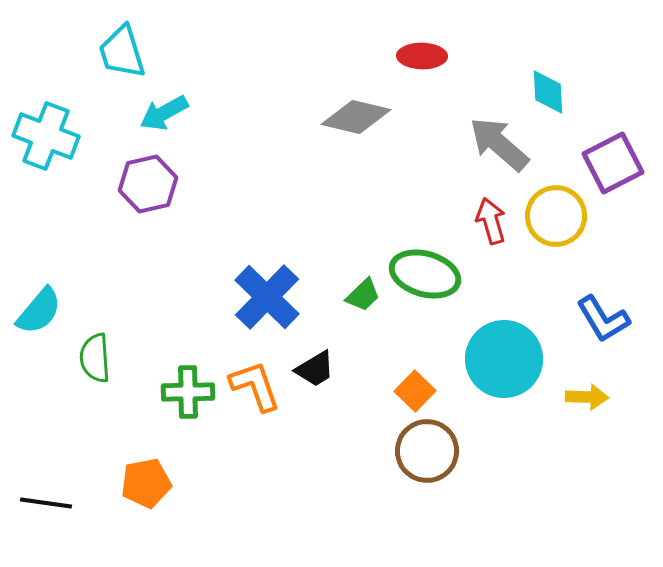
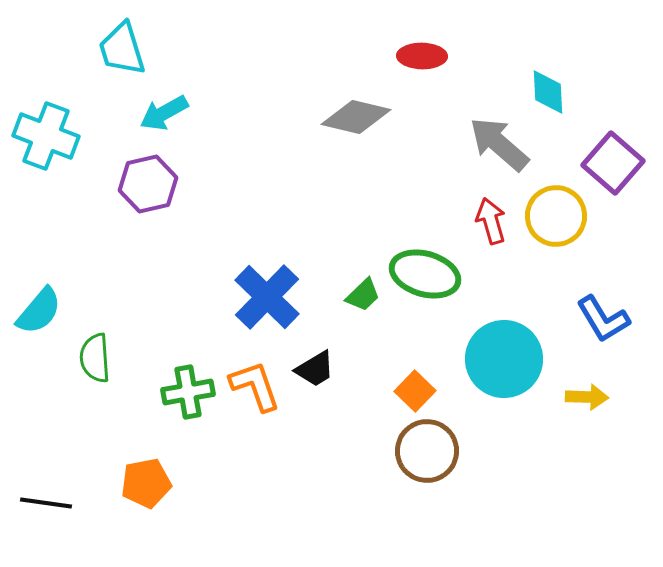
cyan trapezoid: moved 3 px up
purple square: rotated 22 degrees counterclockwise
green cross: rotated 9 degrees counterclockwise
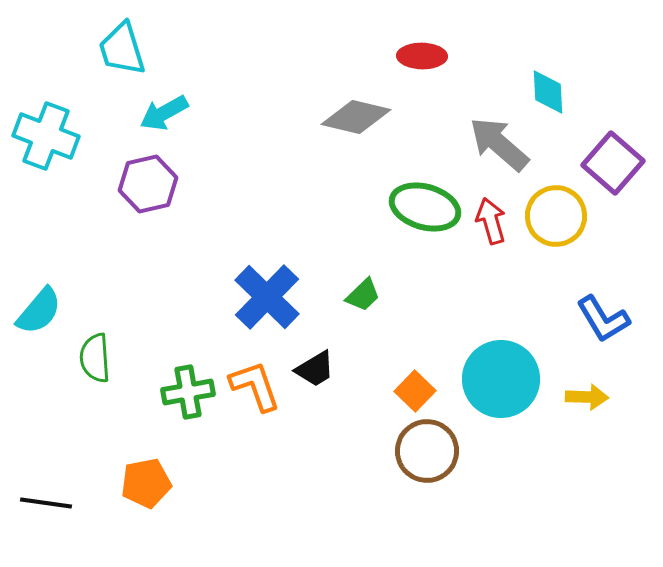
green ellipse: moved 67 px up
cyan circle: moved 3 px left, 20 px down
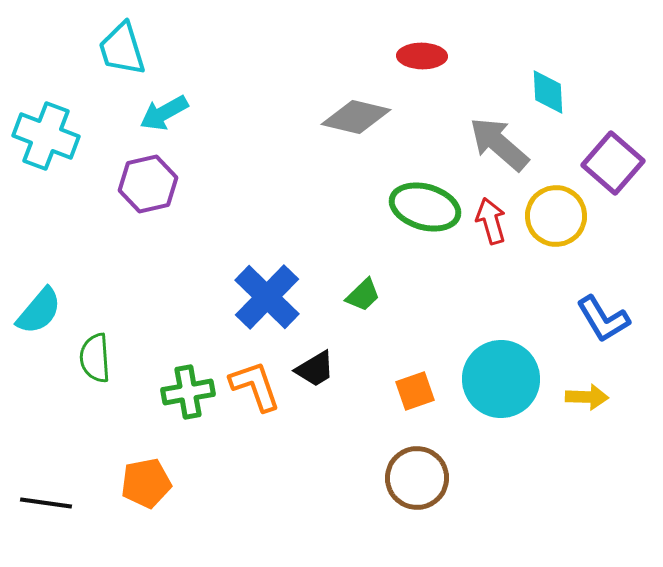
orange square: rotated 27 degrees clockwise
brown circle: moved 10 px left, 27 px down
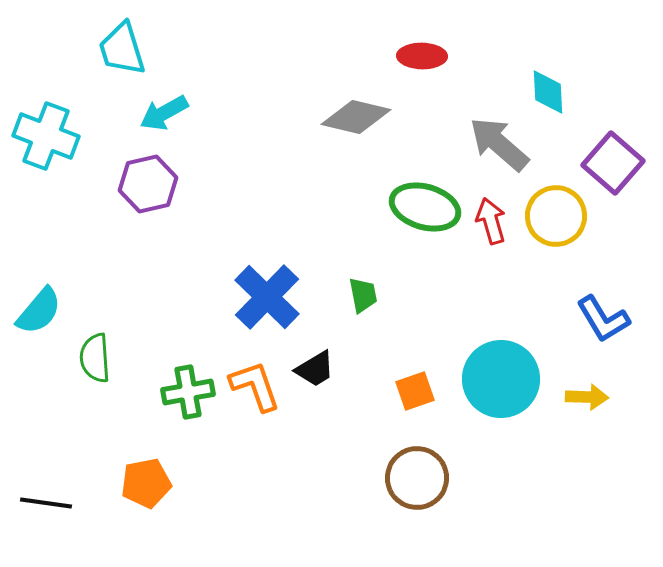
green trapezoid: rotated 57 degrees counterclockwise
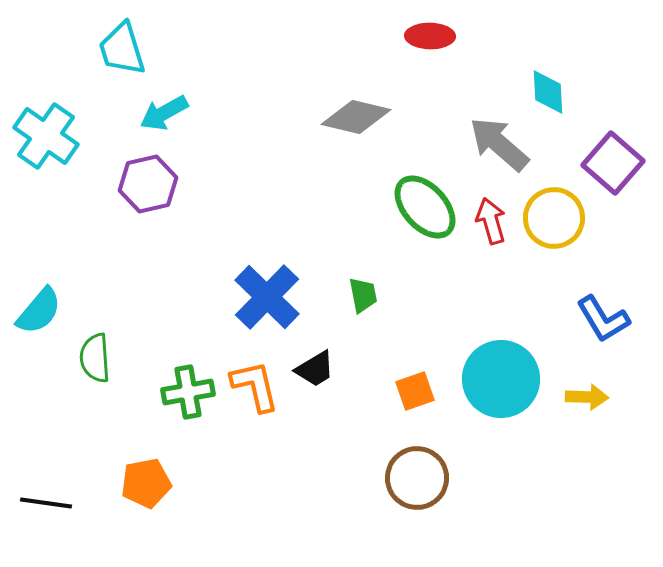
red ellipse: moved 8 px right, 20 px up
cyan cross: rotated 14 degrees clockwise
green ellipse: rotated 32 degrees clockwise
yellow circle: moved 2 px left, 2 px down
orange L-shape: rotated 6 degrees clockwise
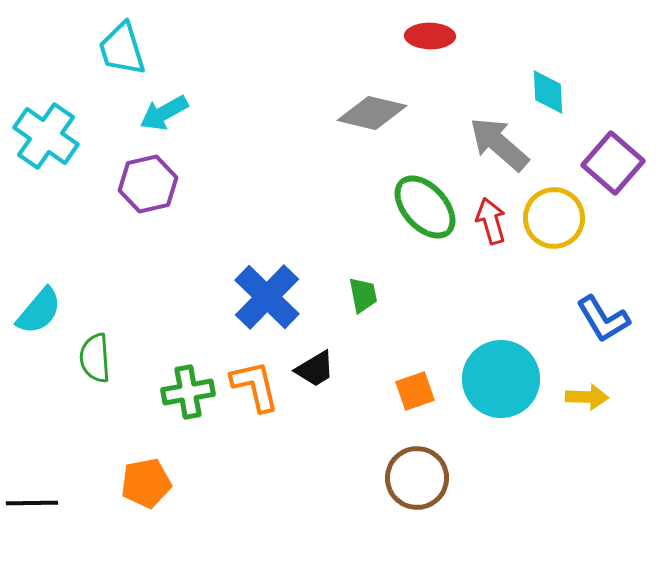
gray diamond: moved 16 px right, 4 px up
black line: moved 14 px left; rotated 9 degrees counterclockwise
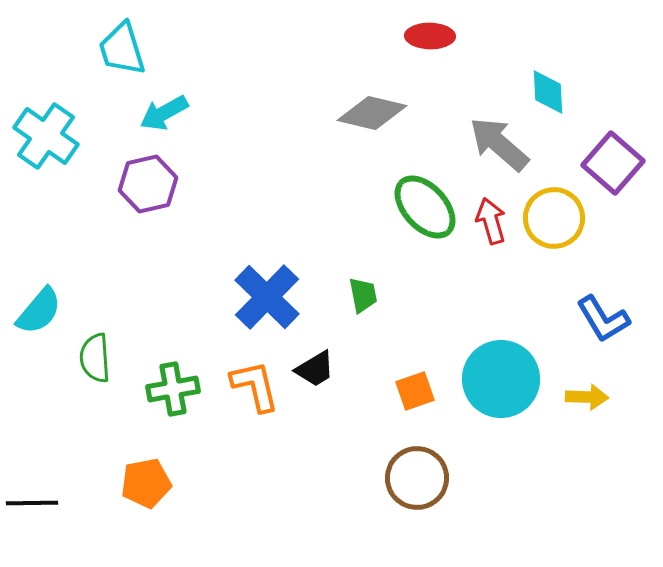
green cross: moved 15 px left, 3 px up
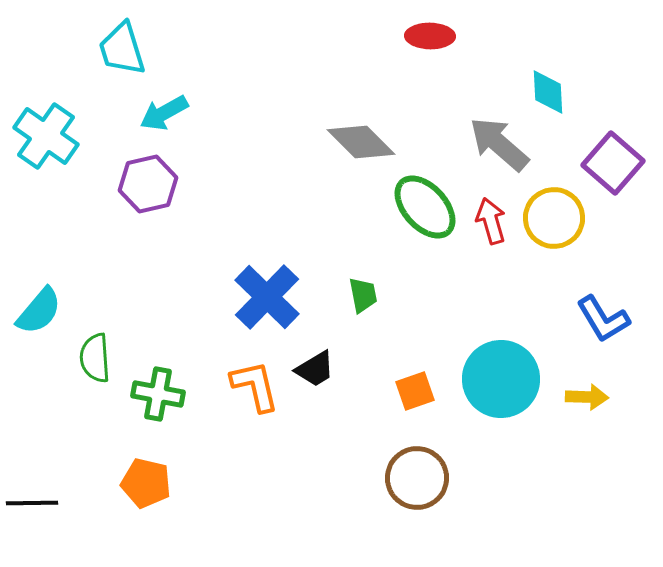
gray diamond: moved 11 px left, 29 px down; rotated 32 degrees clockwise
green cross: moved 15 px left, 5 px down; rotated 21 degrees clockwise
orange pentagon: rotated 24 degrees clockwise
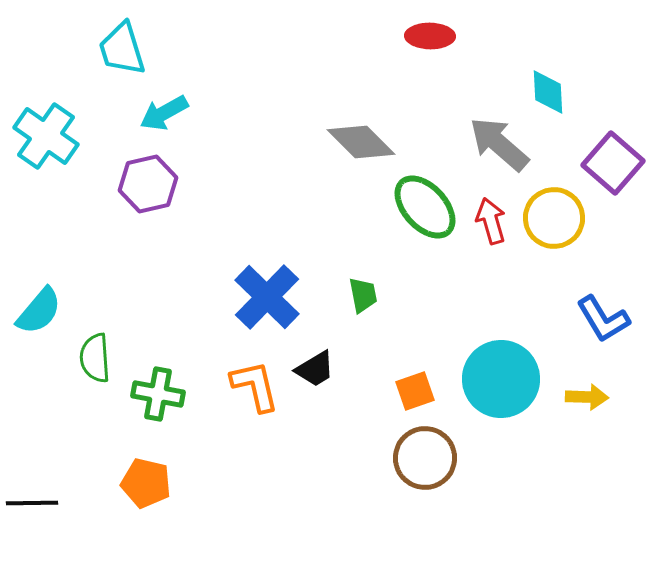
brown circle: moved 8 px right, 20 px up
